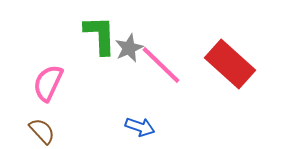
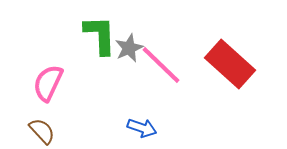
blue arrow: moved 2 px right, 1 px down
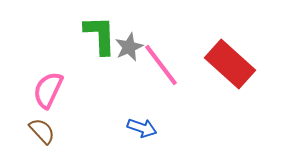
gray star: moved 1 px up
pink line: rotated 9 degrees clockwise
pink semicircle: moved 7 px down
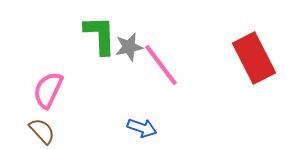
gray star: rotated 12 degrees clockwise
red rectangle: moved 24 px right, 6 px up; rotated 21 degrees clockwise
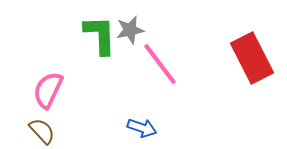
gray star: moved 1 px right, 17 px up
red rectangle: moved 2 px left
pink line: moved 1 px left, 1 px up
